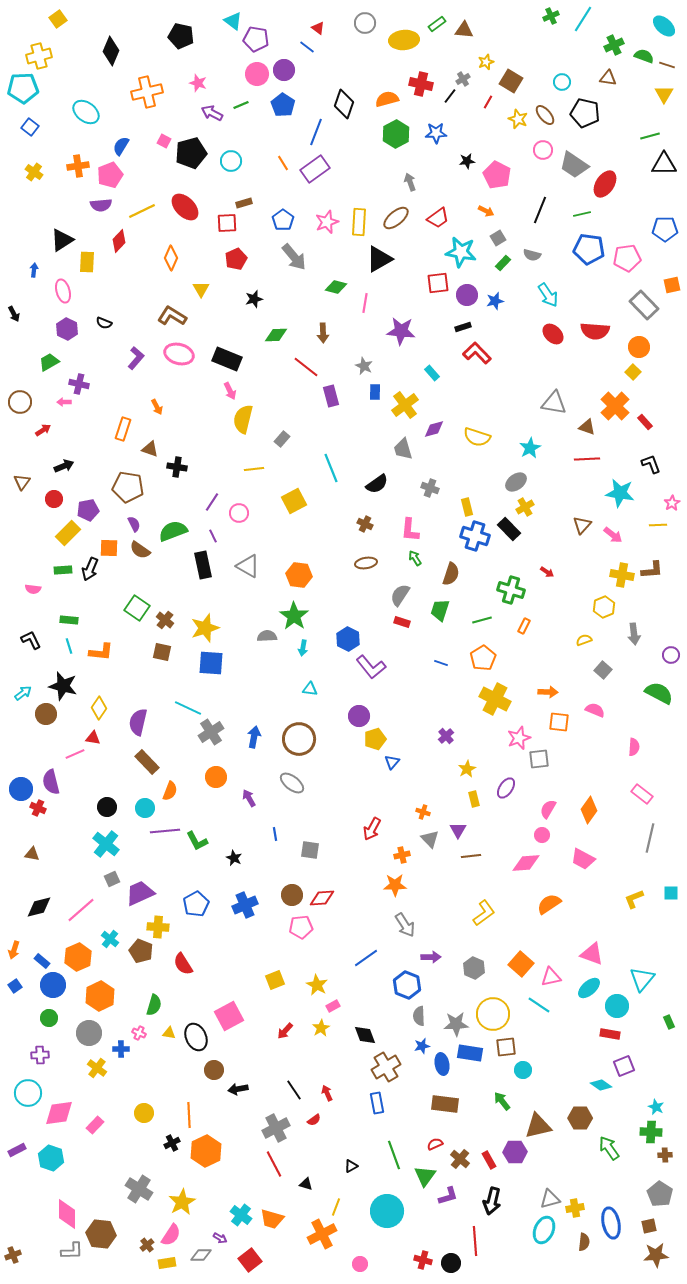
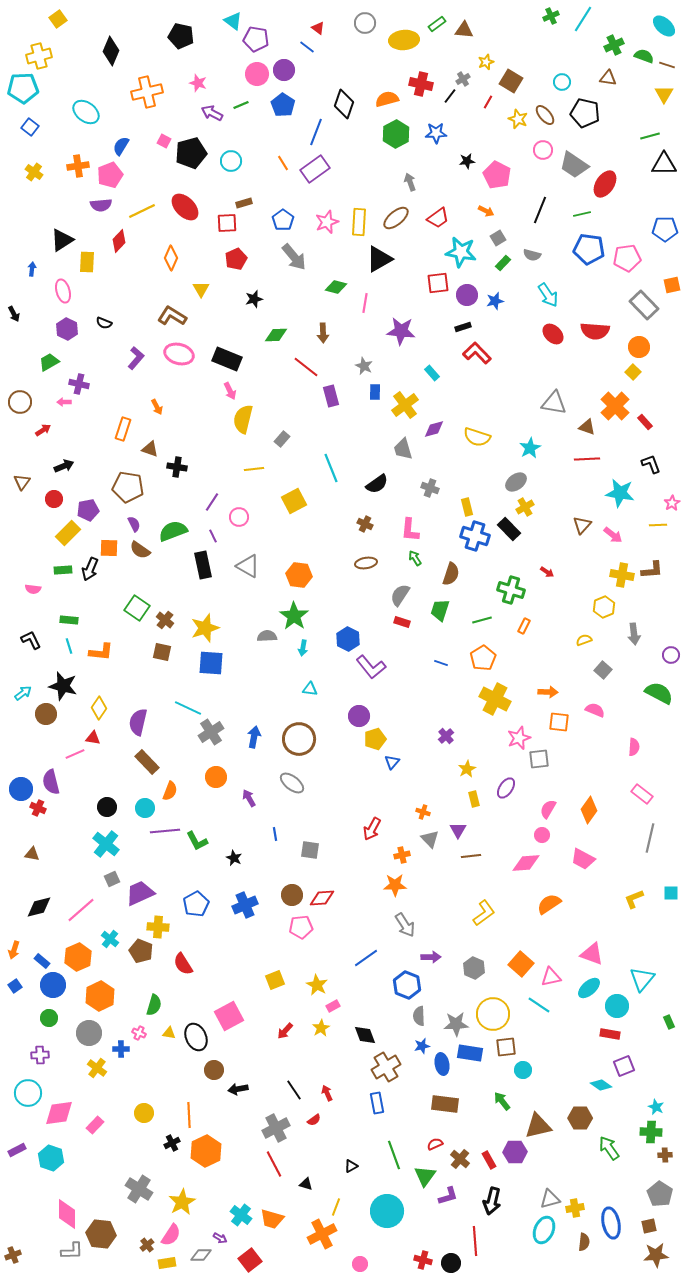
blue arrow at (34, 270): moved 2 px left, 1 px up
pink circle at (239, 513): moved 4 px down
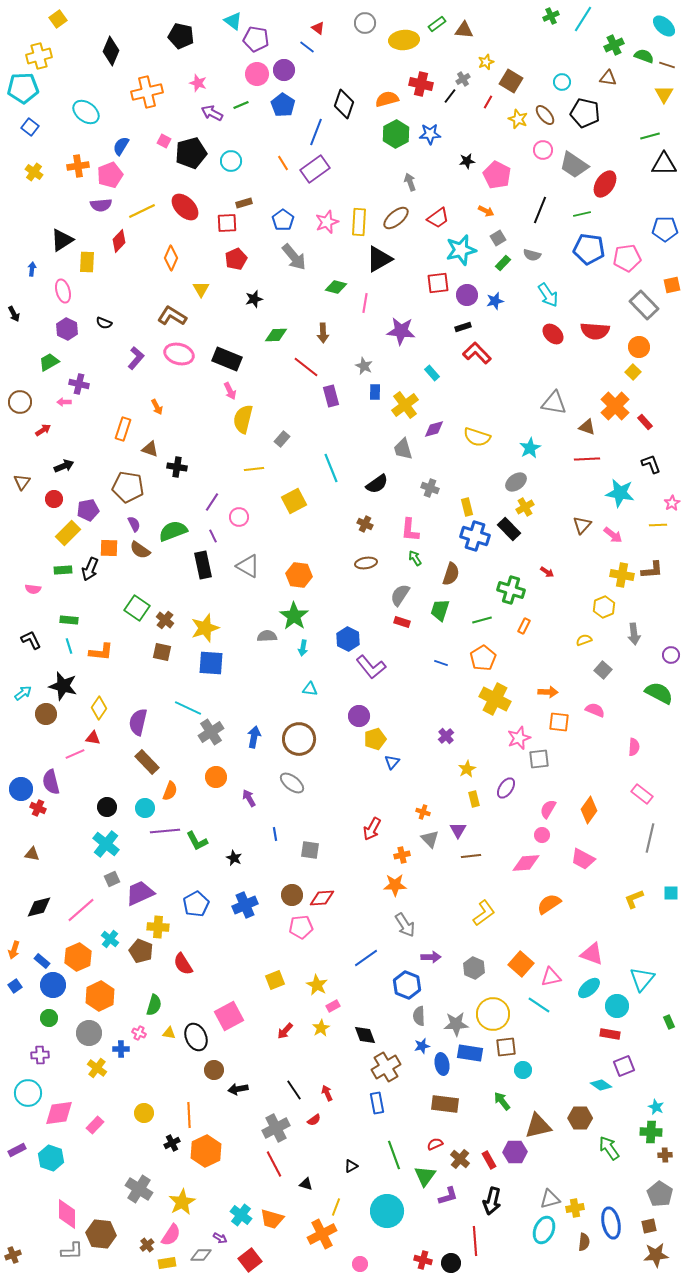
blue star at (436, 133): moved 6 px left, 1 px down
cyan star at (461, 252): moved 2 px up; rotated 24 degrees counterclockwise
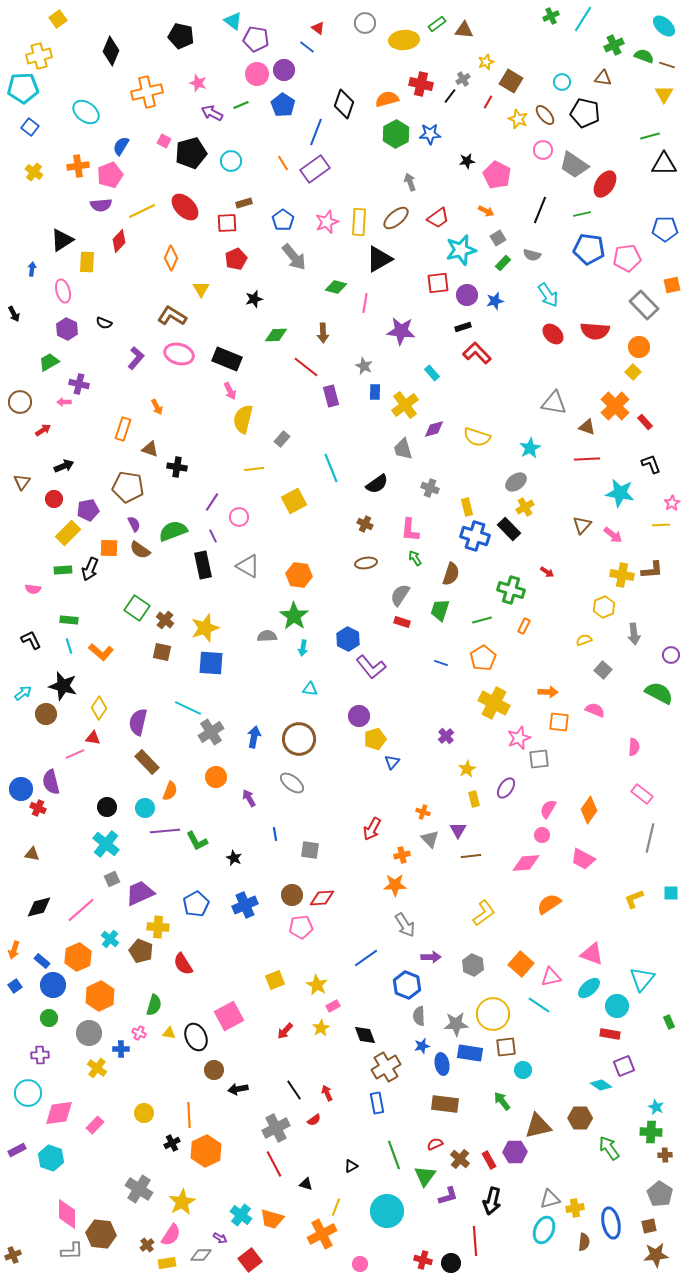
brown triangle at (608, 78): moved 5 px left
yellow line at (658, 525): moved 3 px right
orange L-shape at (101, 652): rotated 35 degrees clockwise
yellow cross at (495, 699): moved 1 px left, 4 px down
gray hexagon at (474, 968): moved 1 px left, 3 px up
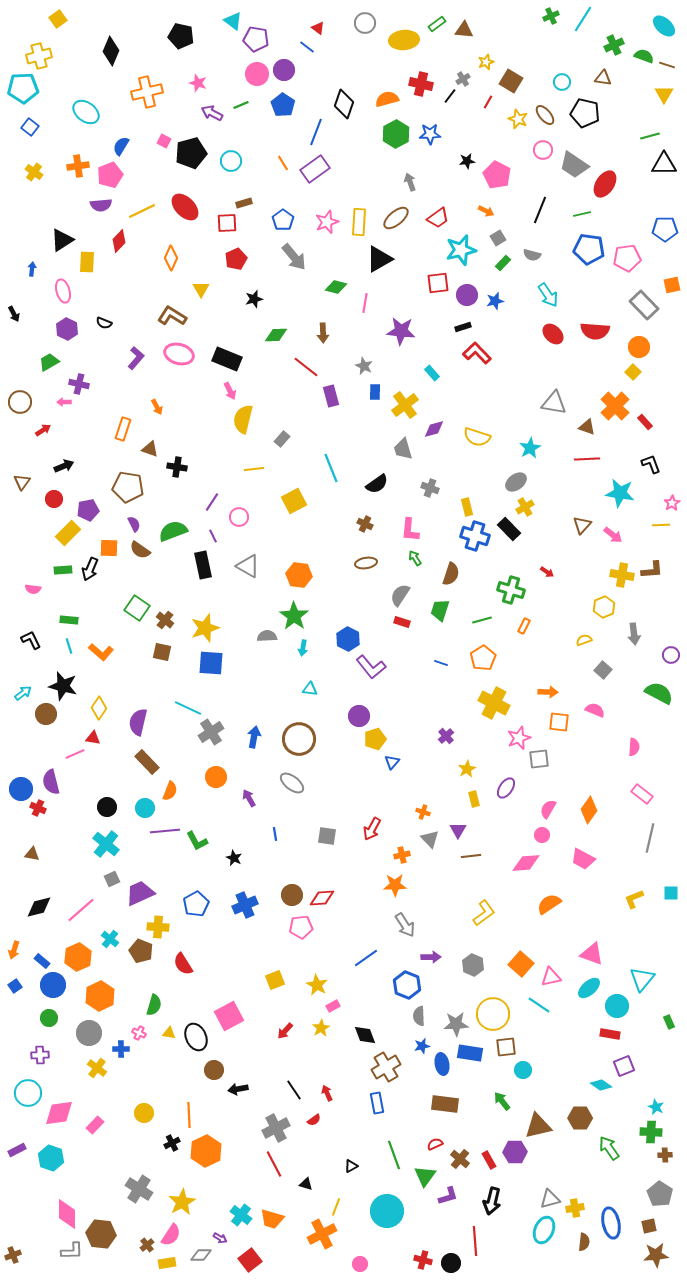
gray square at (310, 850): moved 17 px right, 14 px up
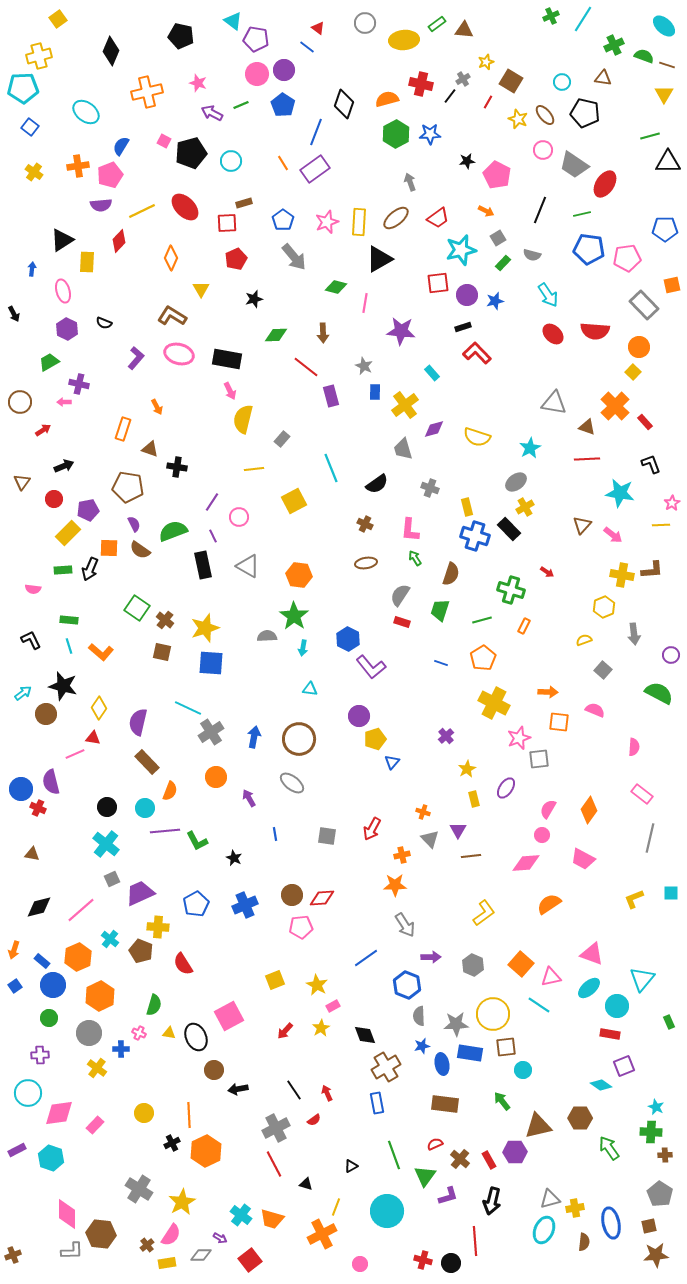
black triangle at (664, 164): moved 4 px right, 2 px up
black rectangle at (227, 359): rotated 12 degrees counterclockwise
